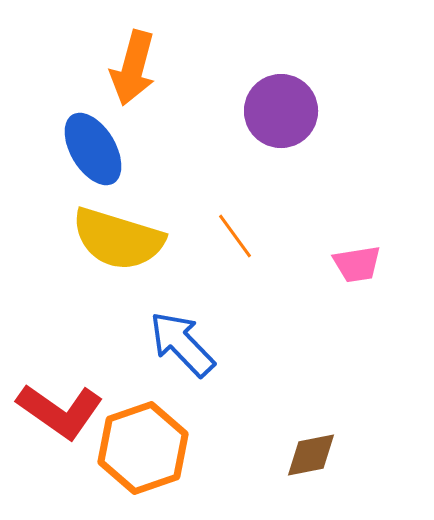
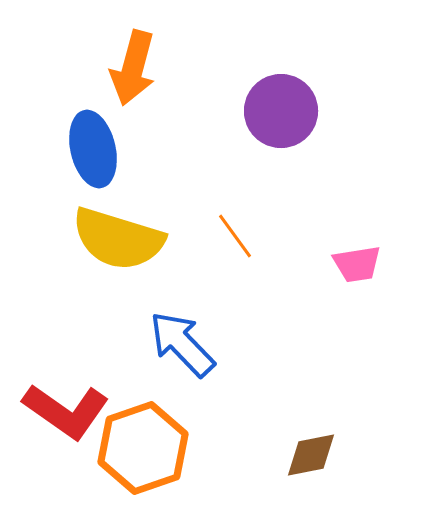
blue ellipse: rotated 18 degrees clockwise
red L-shape: moved 6 px right
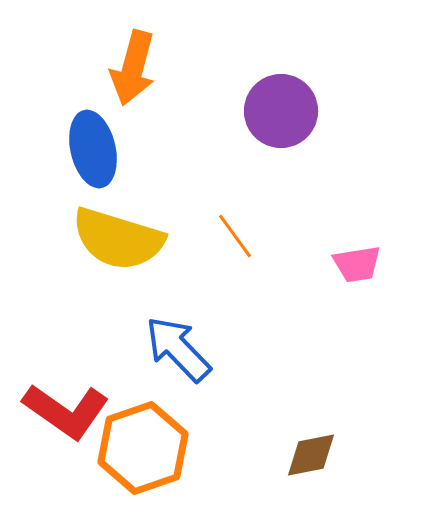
blue arrow: moved 4 px left, 5 px down
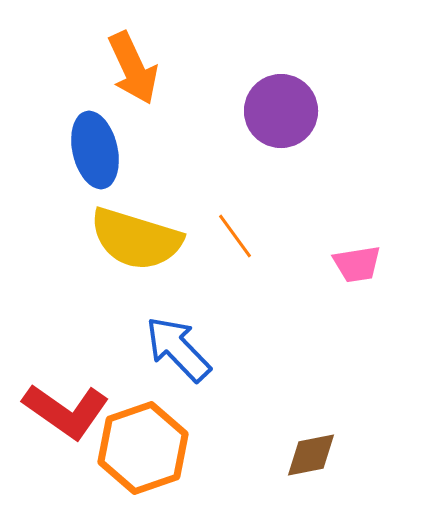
orange arrow: rotated 40 degrees counterclockwise
blue ellipse: moved 2 px right, 1 px down
yellow semicircle: moved 18 px right
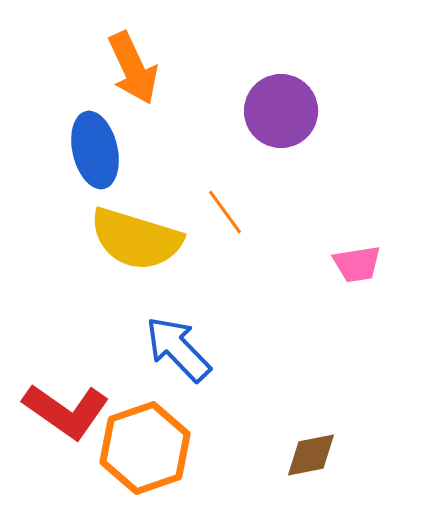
orange line: moved 10 px left, 24 px up
orange hexagon: moved 2 px right
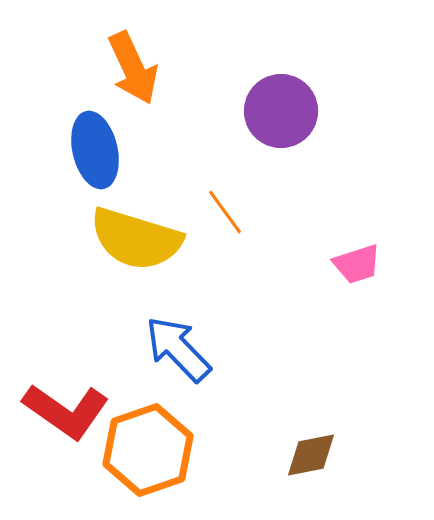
pink trapezoid: rotated 9 degrees counterclockwise
orange hexagon: moved 3 px right, 2 px down
